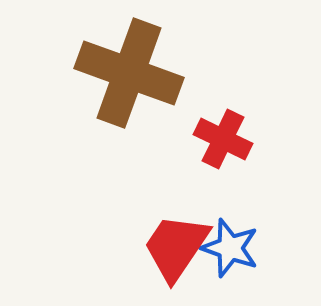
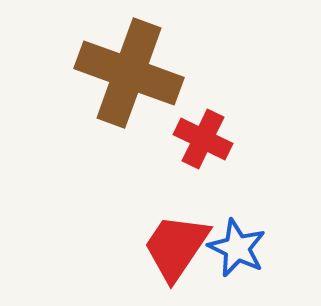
red cross: moved 20 px left
blue star: moved 7 px right; rotated 6 degrees clockwise
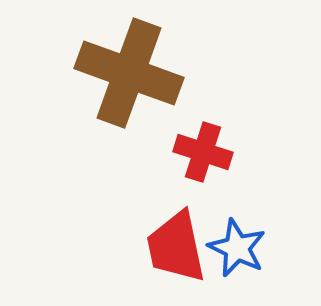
red cross: moved 13 px down; rotated 8 degrees counterclockwise
red trapezoid: rotated 46 degrees counterclockwise
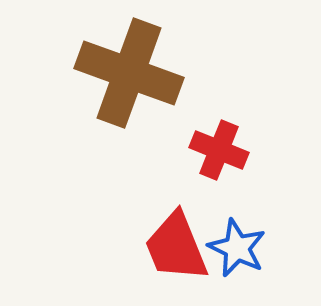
red cross: moved 16 px right, 2 px up; rotated 4 degrees clockwise
red trapezoid: rotated 10 degrees counterclockwise
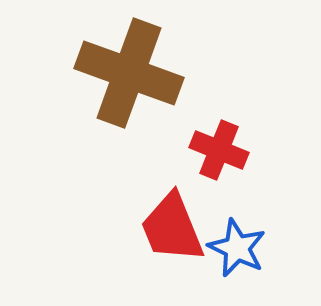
red trapezoid: moved 4 px left, 19 px up
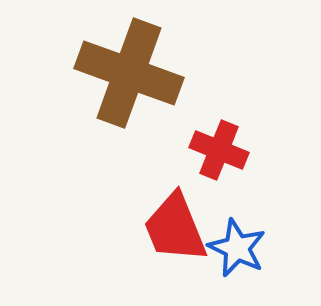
red trapezoid: moved 3 px right
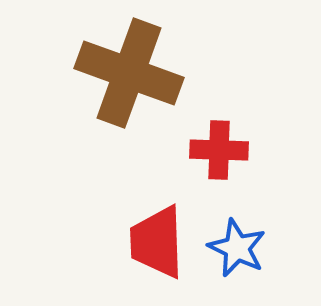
red cross: rotated 20 degrees counterclockwise
red trapezoid: moved 18 px left, 14 px down; rotated 20 degrees clockwise
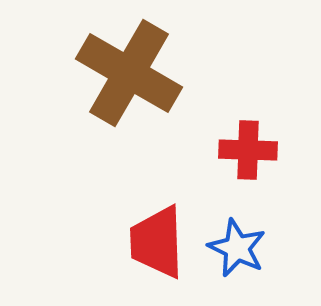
brown cross: rotated 10 degrees clockwise
red cross: moved 29 px right
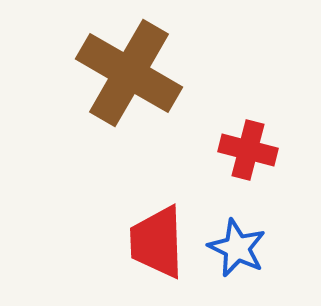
red cross: rotated 12 degrees clockwise
